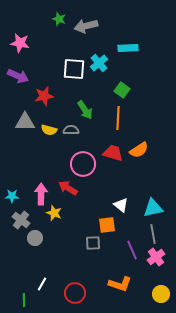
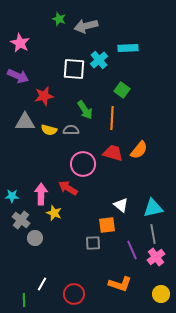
pink star: rotated 18 degrees clockwise
cyan cross: moved 3 px up
orange line: moved 6 px left
orange semicircle: rotated 18 degrees counterclockwise
red circle: moved 1 px left, 1 px down
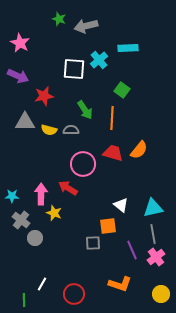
orange square: moved 1 px right, 1 px down
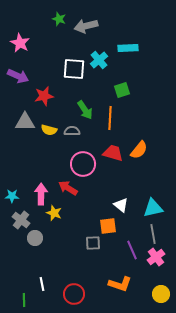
green square: rotated 35 degrees clockwise
orange line: moved 2 px left
gray semicircle: moved 1 px right, 1 px down
white line: rotated 40 degrees counterclockwise
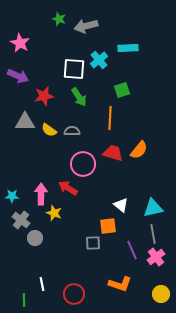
green arrow: moved 6 px left, 13 px up
yellow semicircle: rotated 21 degrees clockwise
